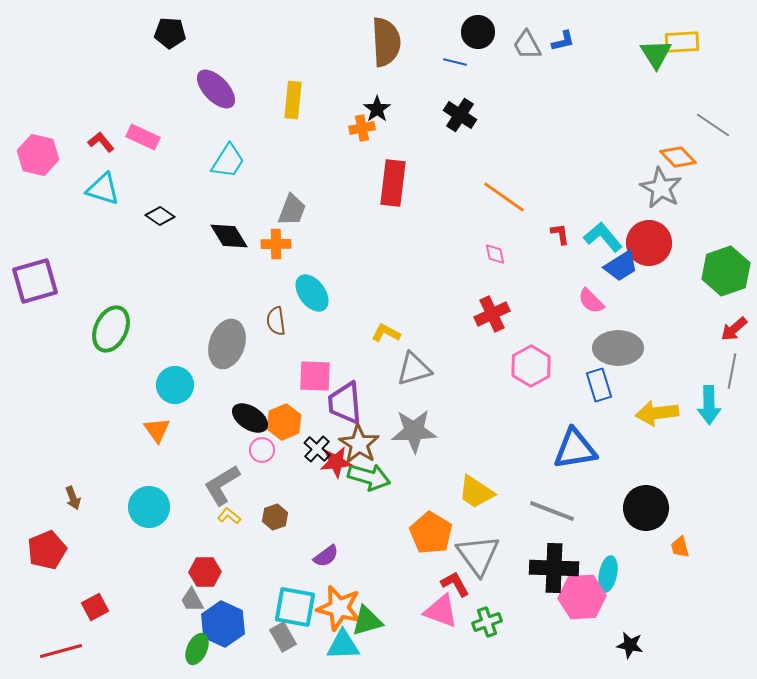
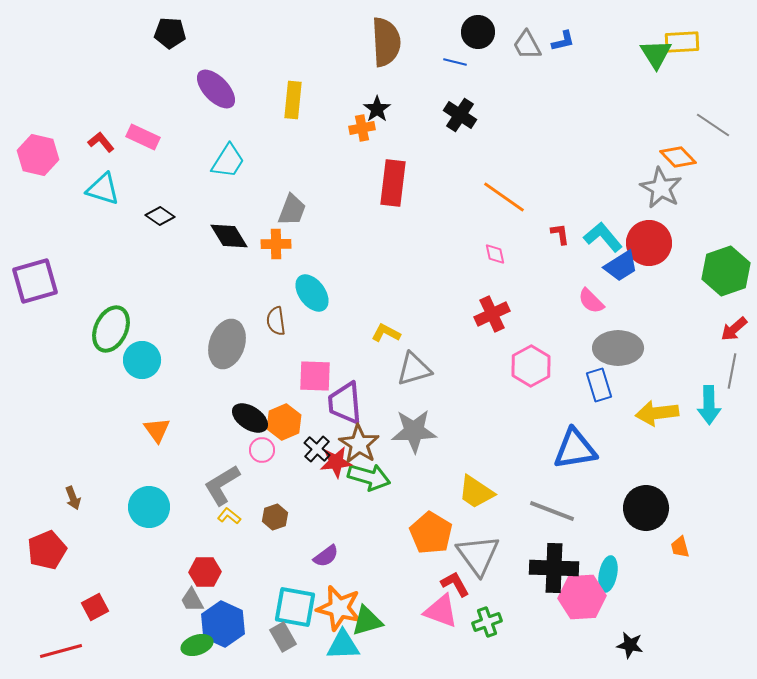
cyan circle at (175, 385): moved 33 px left, 25 px up
green ellipse at (197, 649): moved 4 px up; rotated 48 degrees clockwise
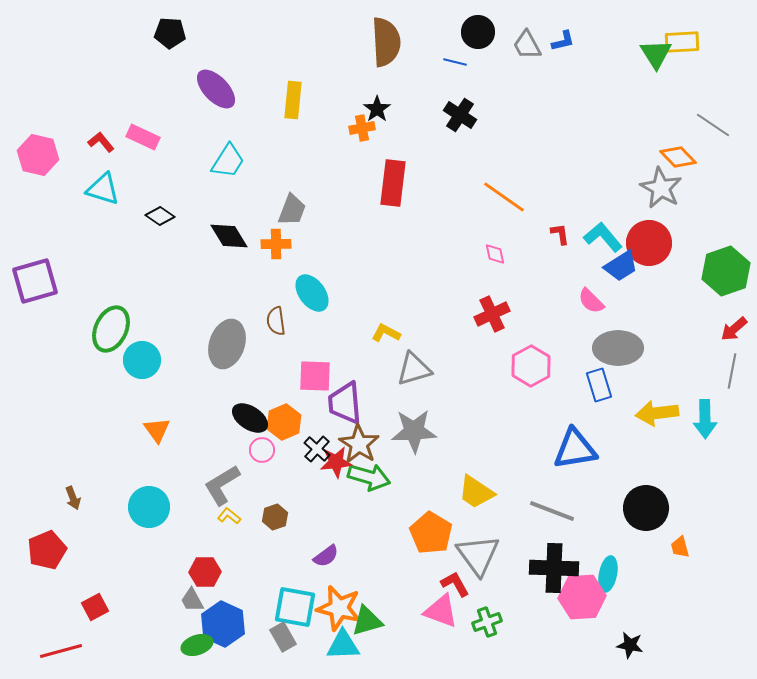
cyan arrow at (709, 405): moved 4 px left, 14 px down
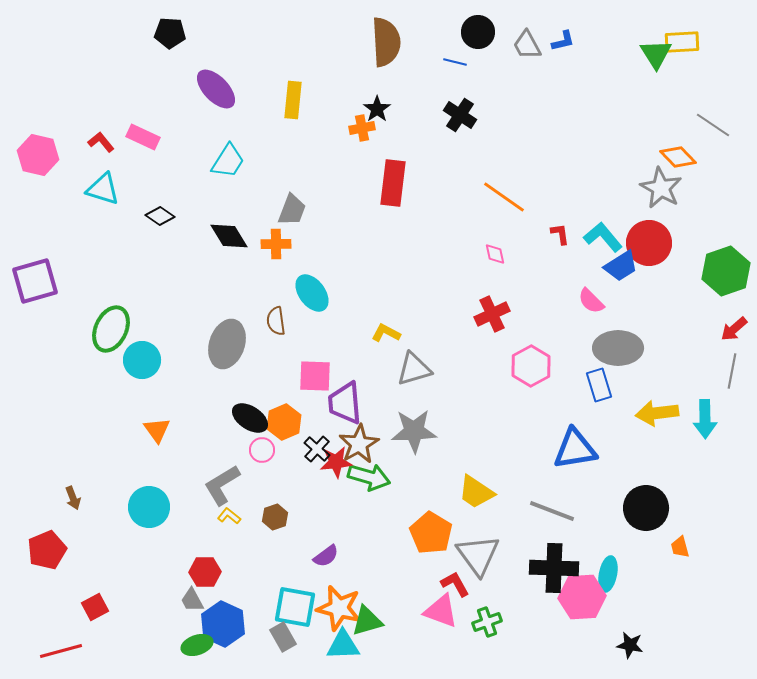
brown star at (359, 444): rotated 9 degrees clockwise
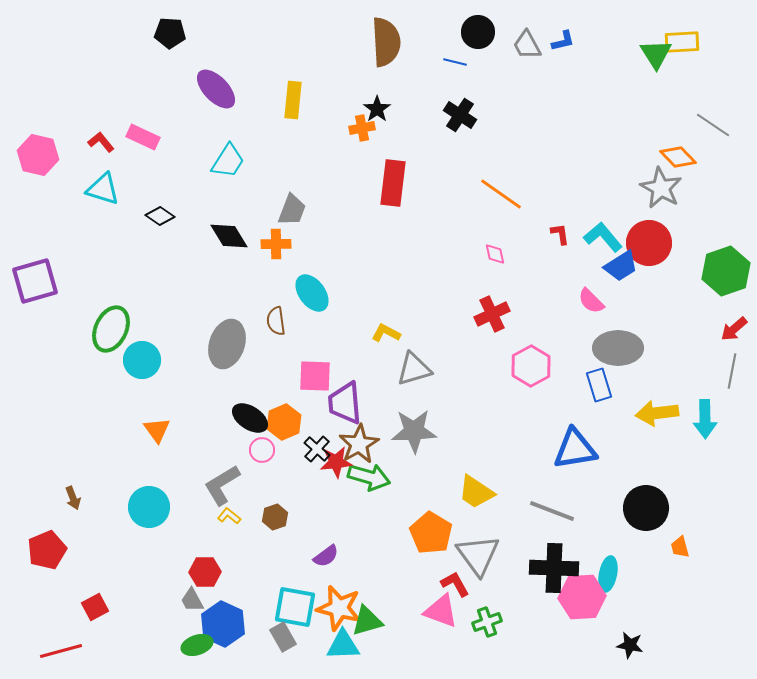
orange line at (504, 197): moved 3 px left, 3 px up
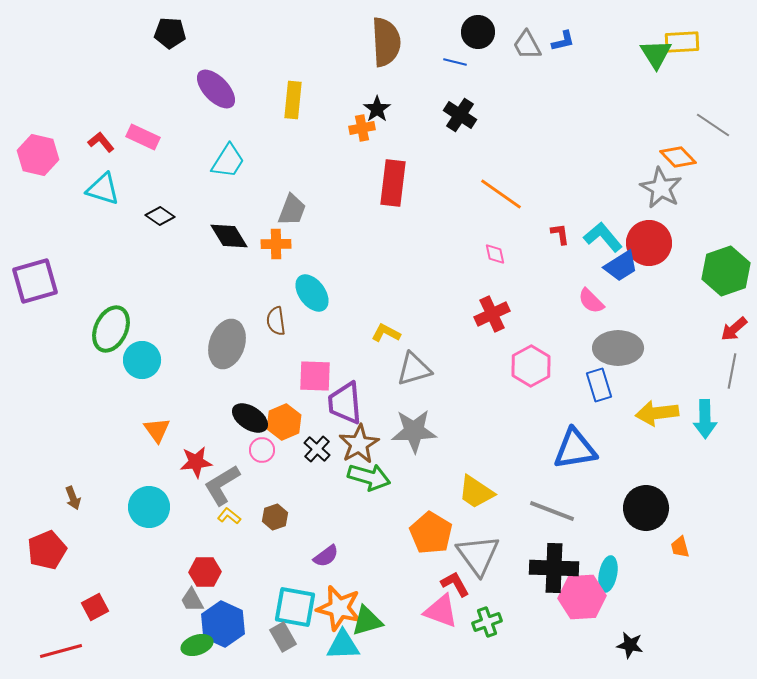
red star at (336, 462): moved 140 px left
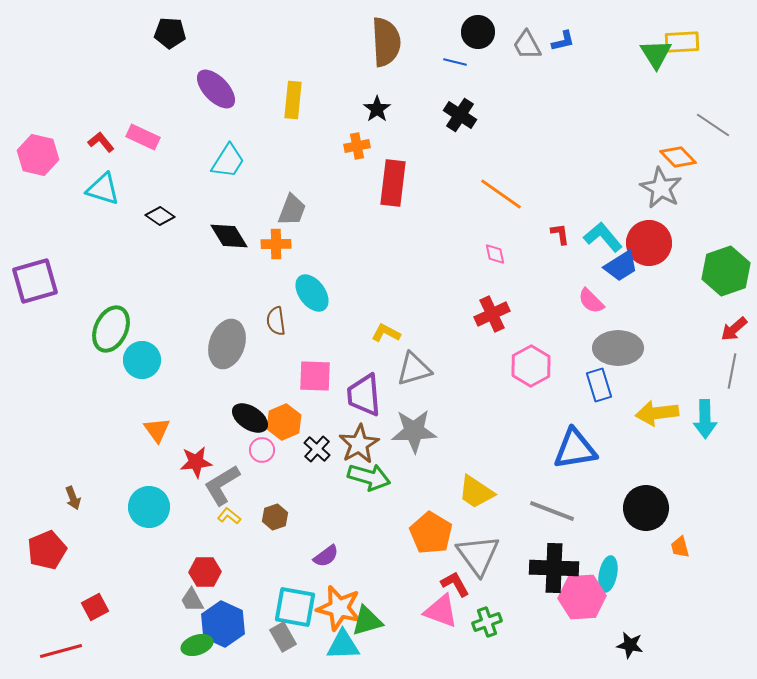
orange cross at (362, 128): moved 5 px left, 18 px down
purple trapezoid at (345, 403): moved 19 px right, 8 px up
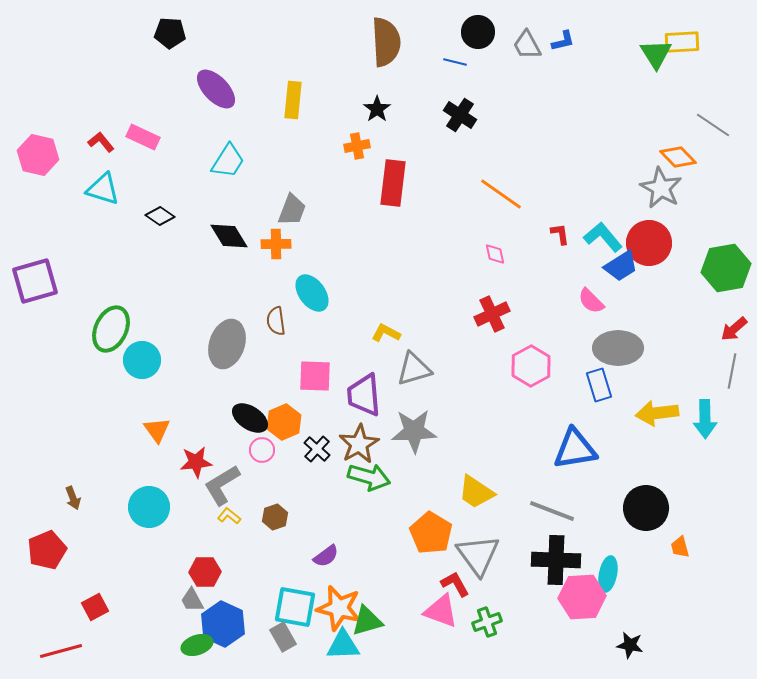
green hexagon at (726, 271): moved 3 px up; rotated 9 degrees clockwise
black cross at (554, 568): moved 2 px right, 8 px up
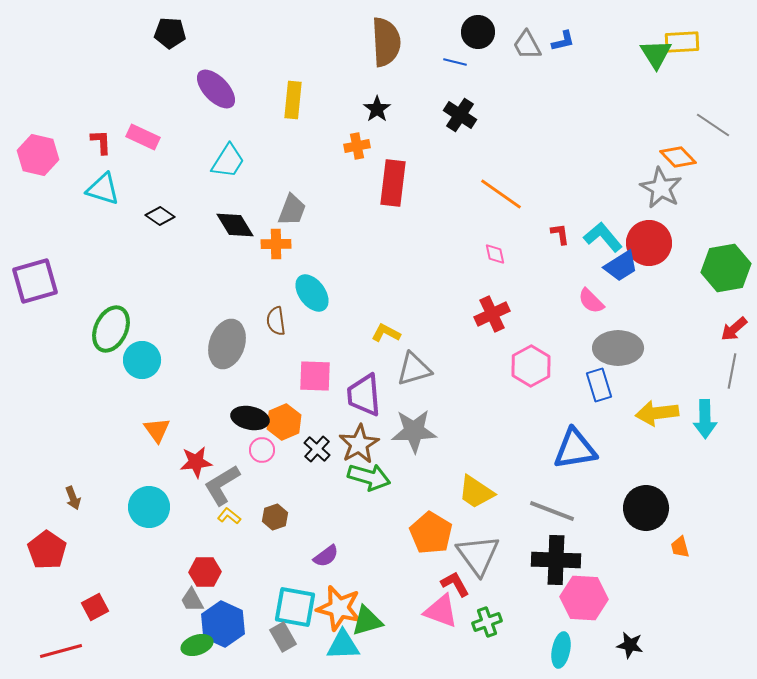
red L-shape at (101, 142): rotated 36 degrees clockwise
black diamond at (229, 236): moved 6 px right, 11 px up
black ellipse at (250, 418): rotated 21 degrees counterclockwise
red pentagon at (47, 550): rotated 15 degrees counterclockwise
cyan ellipse at (608, 574): moved 47 px left, 76 px down
pink hexagon at (582, 597): moved 2 px right, 1 px down; rotated 6 degrees clockwise
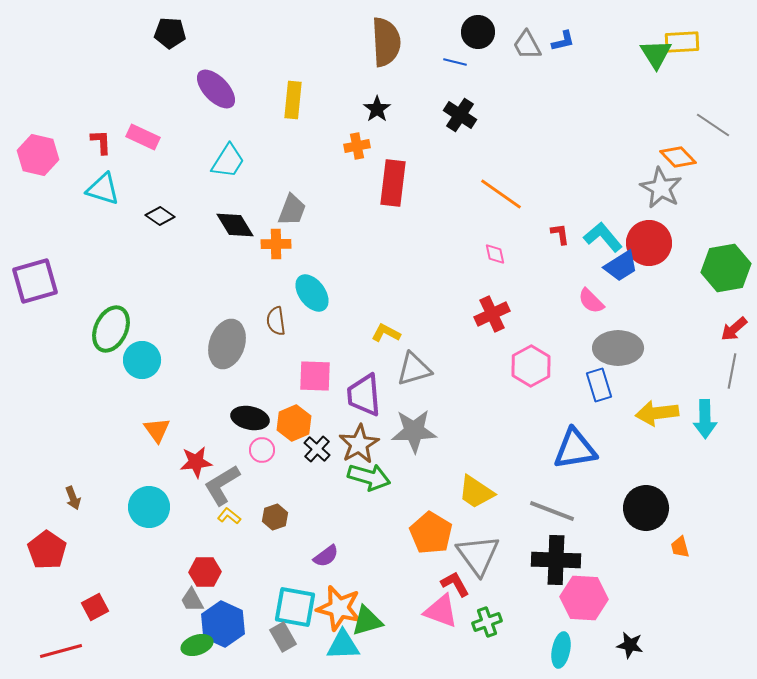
orange hexagon at (284, 422): moved 10 px right, 1 px down
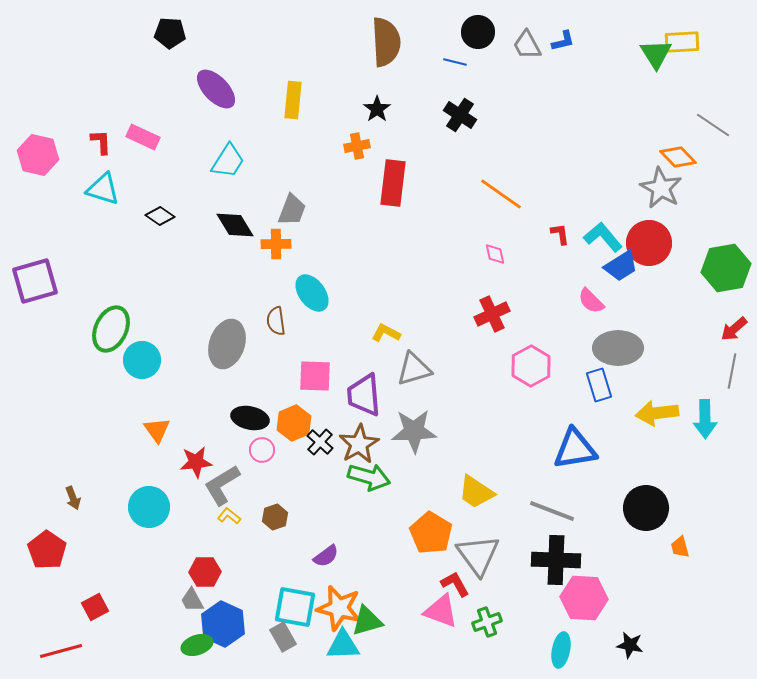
black cross at (317, 449): moved 3 px right, 7 px up
